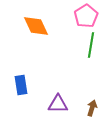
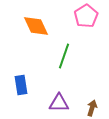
green line: moved 27 px left, 11 px down; rotated 10 degrees clockwise
purple triangle: moved 1 px right, 1 px up
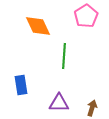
orange diamond: moved 2 px right
green line: rotated 15 degrees counterclockwise
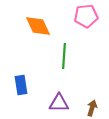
pink pentagon: rotated 25 degrees clockwise
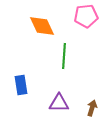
orange diamond: moved 4 px right
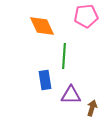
blue rectangle: moved 24 px right, 5 px up
purple triangle: moved 12 px right, 8 px up
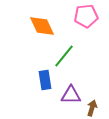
green line: rotated 35 degrees clockwise
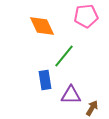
brown arrow: rotated 14 degrees clockwise
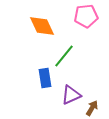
blue rectangle: moved 2 px up
purple triangle: rotated 25 degrees counterclockwise
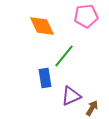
purple triangle: moved 1 px down
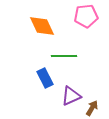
green line: rotated 50 degrees clockwise
blue rectangle: rotated 18 degrees counterclockwise
